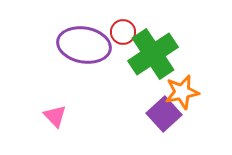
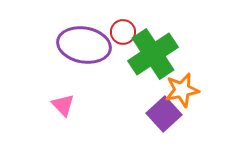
orange star: moved 2 px up
pink triangle: moved 8 px right, 11 px up
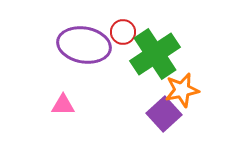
green cross: moved 2 px right
pink triangle: rotated 45 degrees counterclockwise
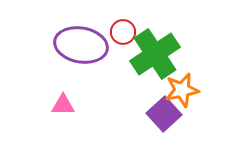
purple ellipse: moved 3 px left
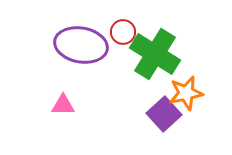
green cross: rotated 24 degrees counterclockwise
orange star: moved 4 px right, 3 px down
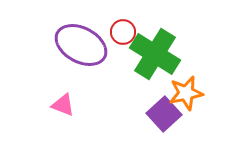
purple ellipse: rotated 18 degrees clockwise
pink triangle: rotated 20 degrees clockwise
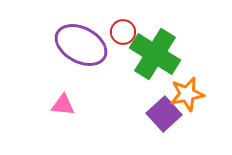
orange star: moved 1 px right, 1 px down
pink triangle: rotated 15 degrees counterclockwise
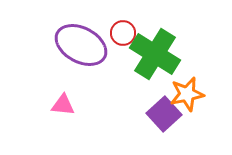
red circle: moved 1 px down
